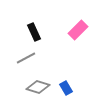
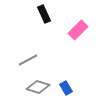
black rectangle: moved 10 px right, 18 px up
gray line: moved 2 px right, 2 px down
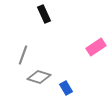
pink rectangle: moved 18 px right, 17 px down; rotated 12 degrees clockwise
gray line: moved 5 px left, 5 px up; rotated 42 degrees counterclockwise
gray diamond: moved 1 px right, 10 px up
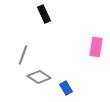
pink rectangle: rotated 48 degrees counterclockwise
gray diamond: rotated 15 degrees clockwise
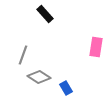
black rectangle: moved 1 px right; rotated 18 degrees counterclockwise
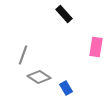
black rectangle: moved 19 px right
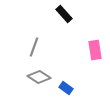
pink rectangle: moved 1 px left, 3 px down; rotated 18 degrees counterclockwise
gray line: moved 11 px right, 8 px up
blue rectangle: rotated 24 degrees counterclockwise
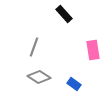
pink rectangle: moved 2 px left
blue rectangle: moved 8 px right, 4 px up
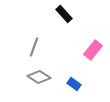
pink rectangle: rotated 48 degrees clockwise
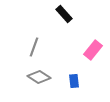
blue rectangle: moved 3 px up; rotated 48 degrees clockwise
